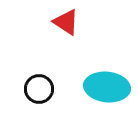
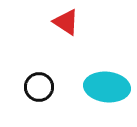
black circle: moved 2 px up
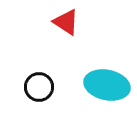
cyan ellipse: moved 2 px up; rotated 6 degrees clockwise
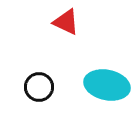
red triangle: rotated 8 degrees counterclockwise
